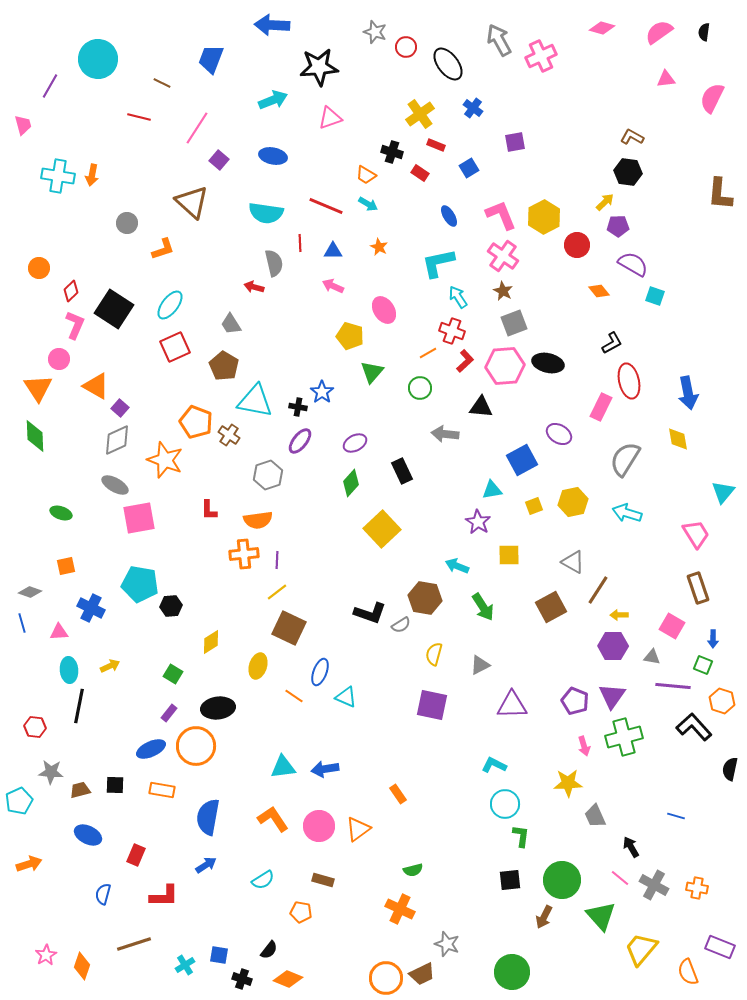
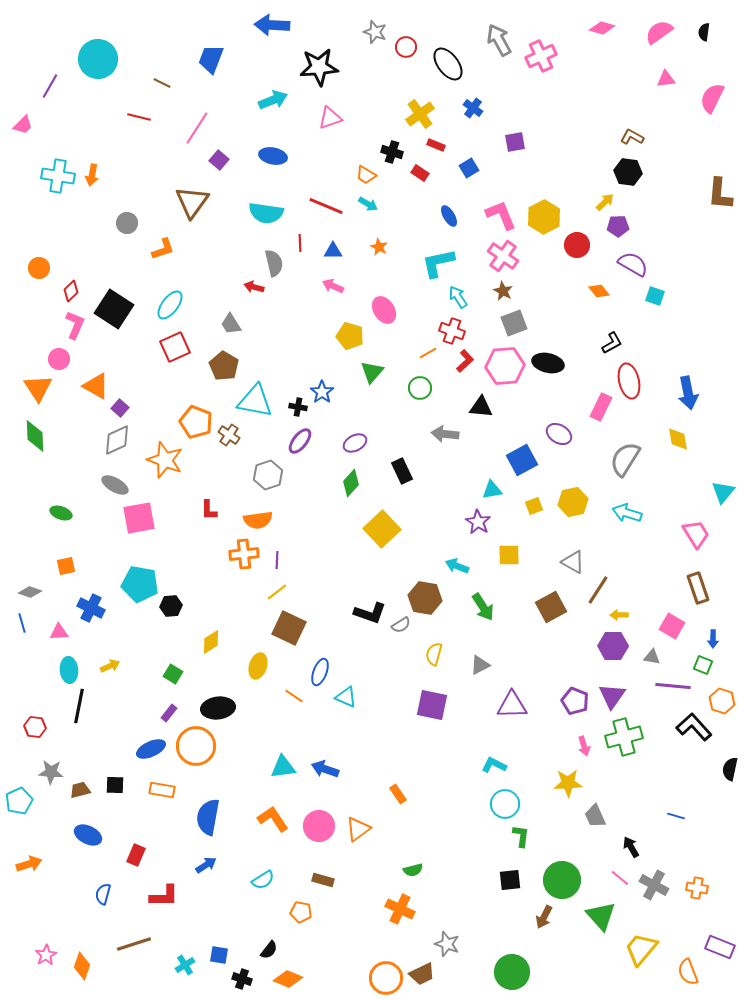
pink trapezoid at (23, 125): rotated 60 degrees clockwise
brown triangle at (192, 202): rotated 24 degrees clockwise
blue arrow at (325, 769): rotated 28 degrees clockwise
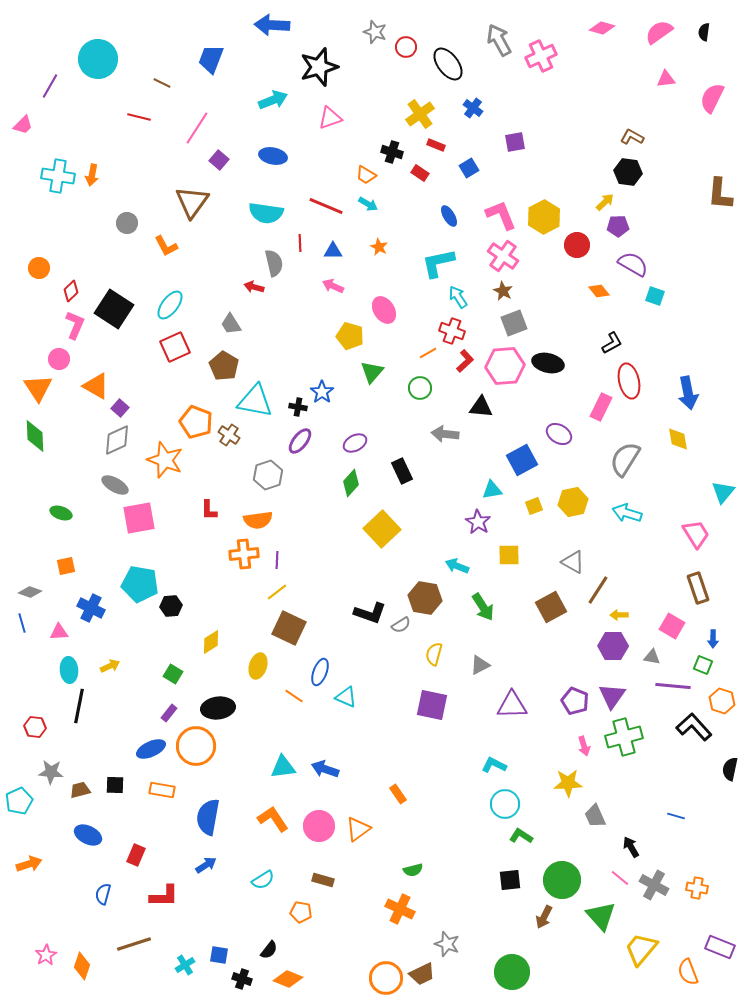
black star at (319, 67): rotated 12 degrees counterclockwise
orange L-shape at (163, 249): moved 3 px right, 3 px up; rotated 80 degrees clockwise
green L-shape at (521, 836): rotated 65 degrees counterclockwise
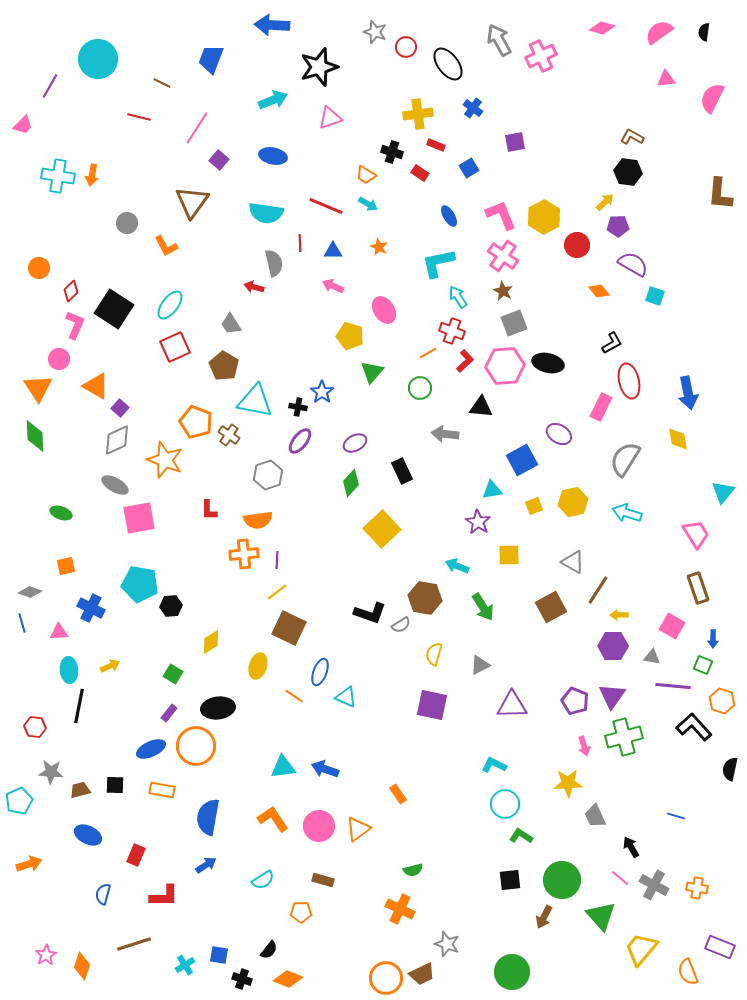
yellow cross at (420, 114): moved 2 px left; rotated 28 degrees clockwise
orange pentagon at (301, 912): rotated 10 degrees counterclockwise
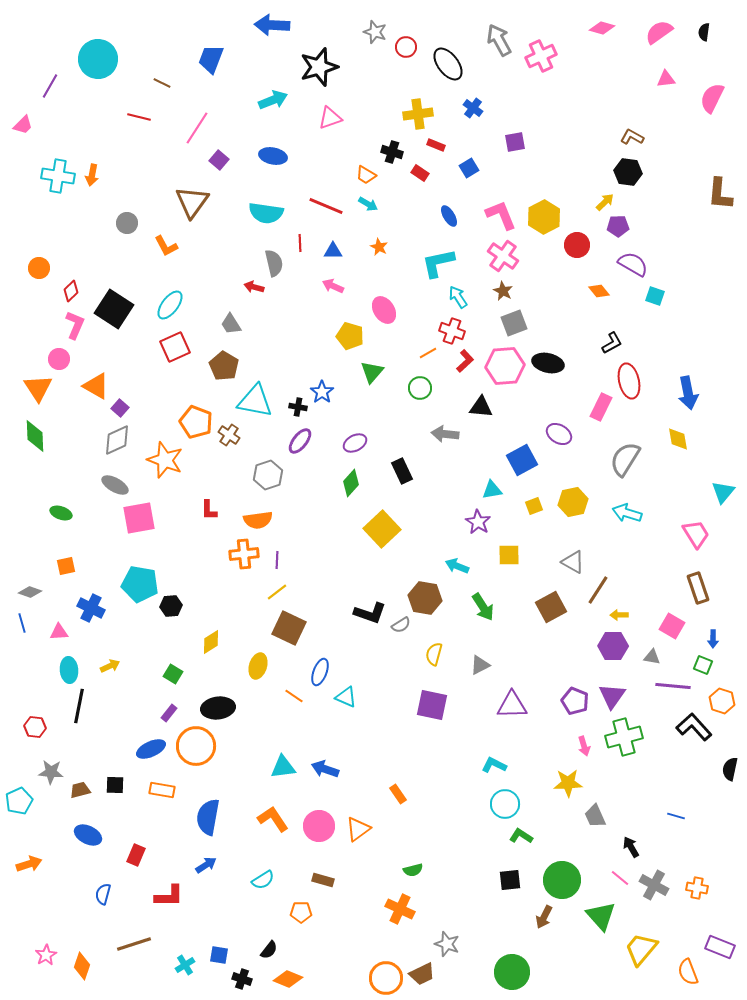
red L-shape at (164, 896): moved 5 px right
